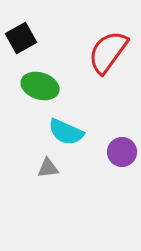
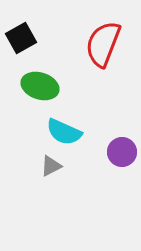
red semicircle: moved 5 px left, 8 px up; rotated 15 degrees counterclockwise
cyan semicircle: moved 2 px left
gray triangle: moved 3 px right, 2 px up; rotated 20 degrees counterclockwise
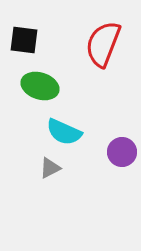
black square: moved 3 px right, 2 px down; rotated 36 degrees clockwise
gray triangle: moved 1 px left, 2 px down
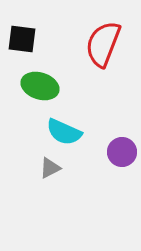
black square: moved 2 px left, 1 px up
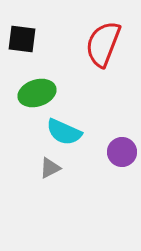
green ellipse: moved 3 px left, 7 px down; rotated 36 degrees counterclockwise
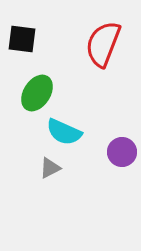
green ellipse: rotated 39 degrees counterclockwise
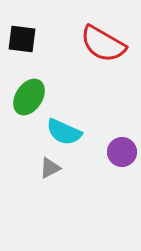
red semicircle: rotated 81 degrees counterclockwise
green ellipse: moved 8 px left, 4 px down
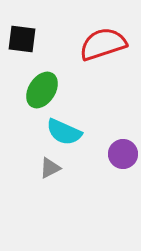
red semicircle: rotated 132 degrees clockwise
green ellipse: moved 13 px right, 7 px up
purple circle: moved 1 px right, 2 px down
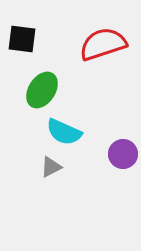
gray triangle: moved 1 px right, 1 px up
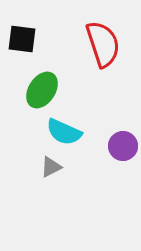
red semicircle: rotated 90 degrees clockwise
purple circle: moved 8 px up
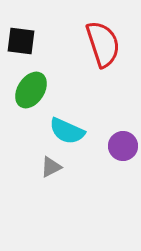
black square: moved 1 px left, 2 px down
green ellipse: moved 11 px left
cyan semicircle: moved 3 px right, 1 px up
